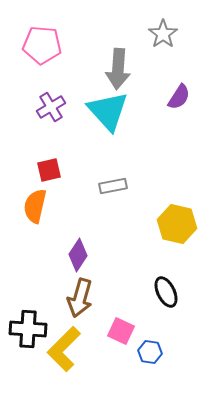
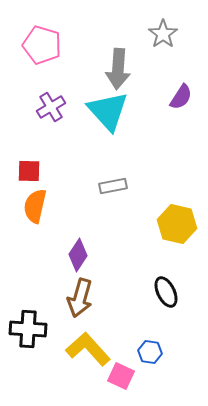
pink pentagon: rotated 12 degrees clockwise
purple semicircle: moved 2 px right
red square: moved 20 px left, 1 px down; rotated 15 degrees clockwise
pink square: moved 45 px down
yellow L-shape: moved 24 px right; rotated 93 degrees clockwise
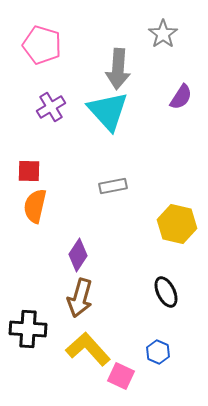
blue hexagon: moved 8 px right; rotated 15 degrees clockwise
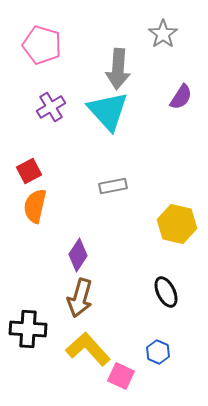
red square: rotated 30 degrees counterclockwise
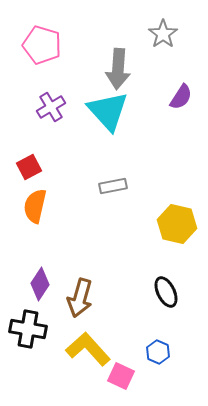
red square: moved 4 px up
purple diamond: moved 38 px left, 29 px down
black cross: rotated 6 degrees clockwise
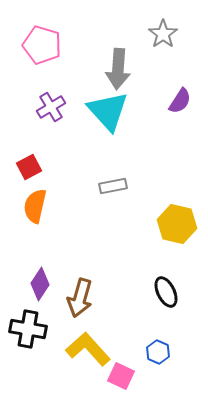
purple semicircle: moved 1 px left, 4 px down
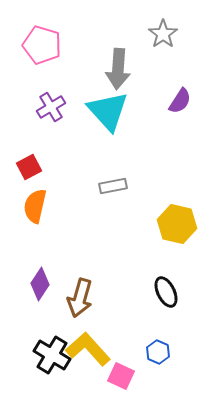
black cross: moved 24 px right, 26 px down; rotated 21 degrees clockwise
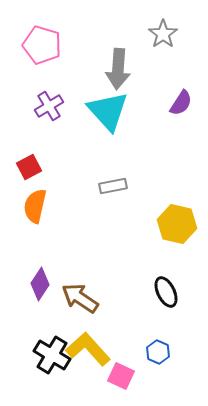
purple semicircle: moved 1 px right, 2 px down
purple cross: moved 2 px left, 1 px up
brown arrow: rotated 108 degrees clockwise
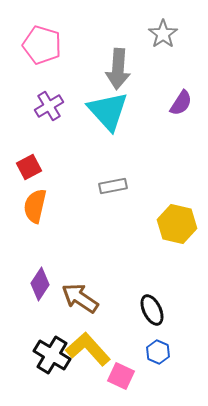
black ellipse: moved 14 px left, 18 px down
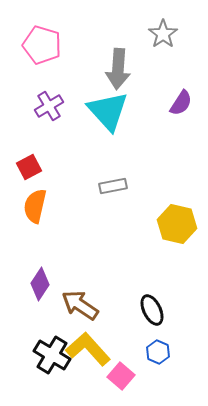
brown arrow: moved 7 px down
pink square: rotated 16 degrees clockwise
